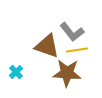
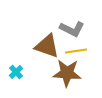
gray L-shape: moved 3 px up; rotated 25 degrees counterclockwise
yellow line: moved 1 px left, 1 px down
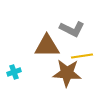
brown triangle: rotated 20 degrees counterclockwise
yellow line: moved 6 px right, 5 px down
cyan cross: moved 2 px left; rotated 24 degrees clockwise
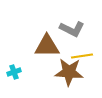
brown star: moved 2 px right, 1 px up
